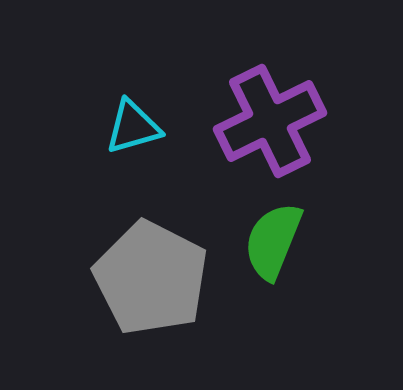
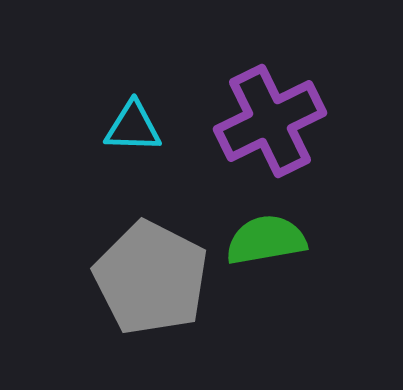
cyan triangle: rotated 18 degrees clockwise
green semicircle: moved 7 px left, 1 px up; rotated 58 degrees clockwise
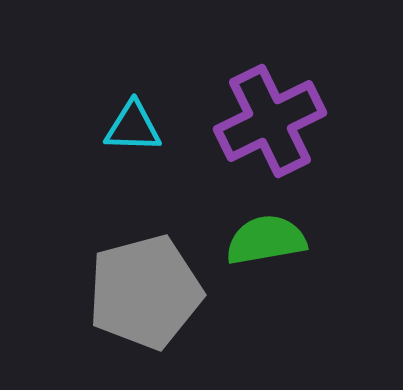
gray pentagon: moved 6 px left, 14 px down; rotated 30 degrees clockwise
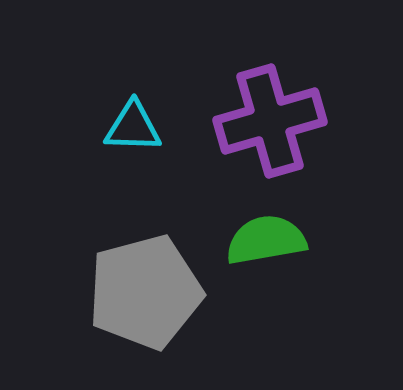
purple cross: rotated 10 degrees clockwise
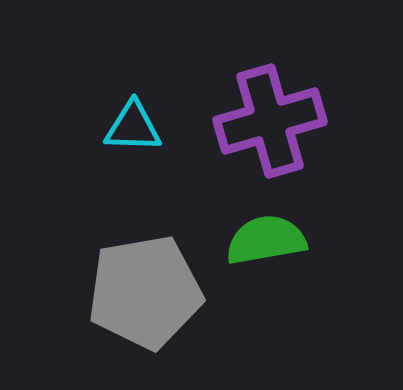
gray pentagon: rotated 5 degrees clockwise
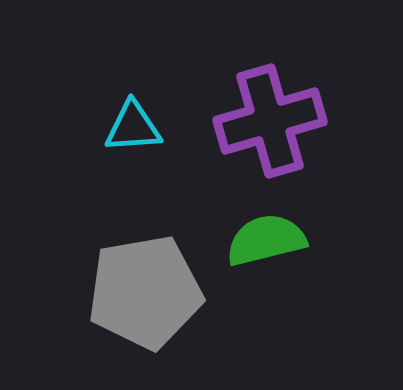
cyan triangle: rotated 6 degrees counterclockwise
green semicircle: rotated 4 degrees counterclockwise
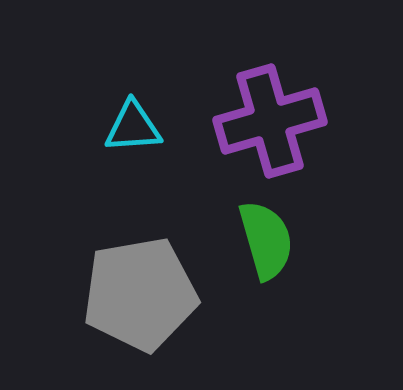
green semicircle: rotated 88 degrees clockwise
gray pentagon: moved 5 px left, 2 px down
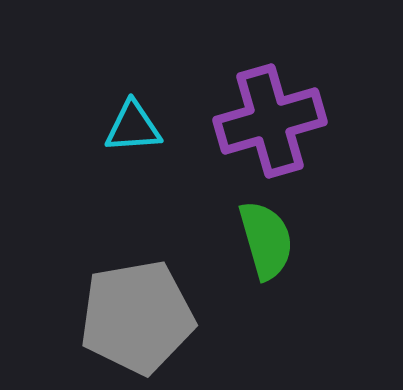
gray pentagon: moved 3 px left, 23 px down
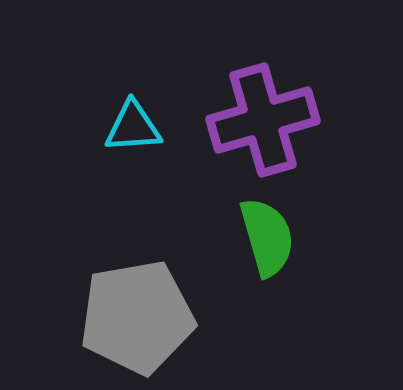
purple cross: moved 7 px left, 1 px up
green semicircle: moved 1 px right, 3 px up
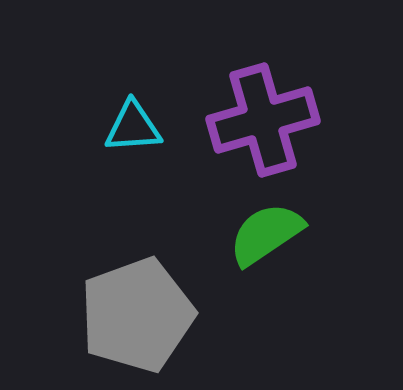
green semicircle: moved 1 px left, 3 px up; rotated 108 degrees counterclockwise
gray pentagon: moved 2 px up; rotated 10 degrees counterclockwise
